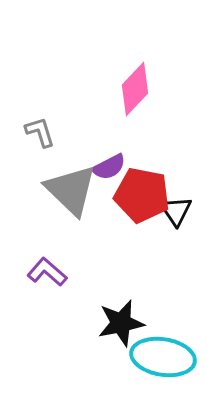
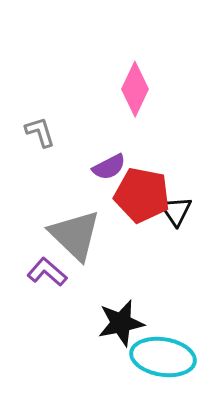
pink diamond: rotated 18 degrees counterclockwise
gray triangle: moved 4 px right, 45 px down
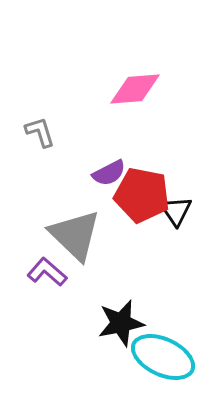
pink diamond: rotated 60 degrees clockwise
purple semicircle: moved 6 px down
cyan ellipse: rotated 16 degrees clockwise
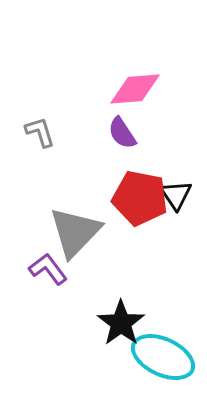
purple semicircle: moved 13 px right, 40 px up; rotated 84 degrees clockwise
red pentagon: moved 2 px left, 3 px down
black triangle: moved 16 px up
gray triangle: moved 3 px up; rotated 30 degrees clockwise
purple L-shape: moved 1 px right, 3 px up; rotated 12 degrees clockwise
black star: rotated 24 degrees counterclockwise
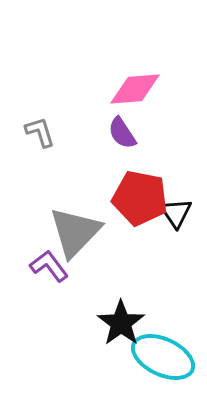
black triangle: moved 18 px down
purple L-shape: moved 1 px right, 3 px up
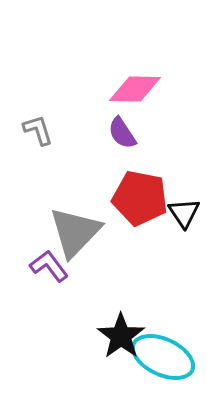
pink diamond: rotated 6 degrees clockwise
gray L-shape: moved 2 px left, 2 px up
black triangle: moved 8 px right
black star: moved 13 px down
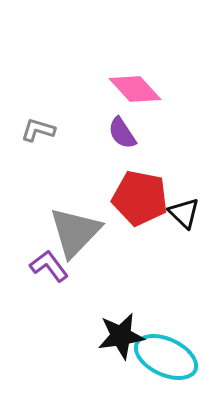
pink diamond: rotated 46 degrees clockwise
gray L-shape: rotated 56 degrees counterclockwise
black triangle: rotated 12 degrees counterclockwise
black star: rotated 27 degrees clockwise
cyan ellipse: moved 3 px right
